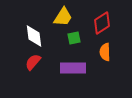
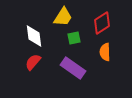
purple rectangle: rotated 35 degrees clockwise
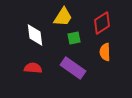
white diamond: moved 1 px right, 1 px up
red semicircle: moved 6 px down; rotated 54 degrees clockwise
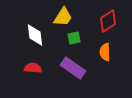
red diamond: moved 6 px right, 2 px up
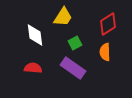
red diamond: moved 3 px down
green square: moved 1 px right, 5 px down; rotated 16 degrees counterclockwise
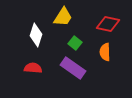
red diamond: rotated 45 degrees clockwise
white diamond: moved 1 px right; rotated 25 degrees clockwise
green square: rotated 24 degrees counterclockwise
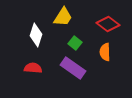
red diamond: rotated 25 degrees clockwise
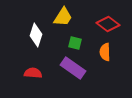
green square: rotated 24 degrees counterclockwise
red semicircle: moved 5 px down
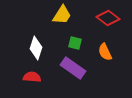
yellow trapezoid: moved 1 px left, 2 px up
red diamond: moved 6 px up
white diamond: moved 13 px down
orange semicircle: rotated 24 degrees counterclockwise
red semicircle: moved 1 px left, 4 px down
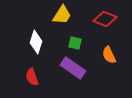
red diamond: moved 3 px left, 1 px down; rotated 15 degrees counterclockwise
white diamond: moved 6 px up
orange semicircle: moved 4 px right, 3 px down
red semicircle: rotated 114 degrees counterclockwise
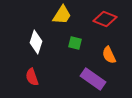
purple rectangle: moved 20 px right, 11 px down
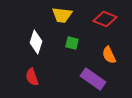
yellow trapezoid: rotated 65 degrees clockwise
green square: moved 3 px left
